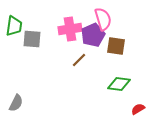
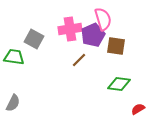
green trapezoid: moved 31 px down; rotated 90 degrees counterclockwise
gray square: moved 2 px right; rotated 24 degrees clockwise
gray semicircle: moved 3 px left
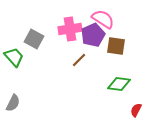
pink semicircle: rotated 40 degrees counterclockwise
green trapezoid: rotated 40 degrees clockwise
red semicircle: moved 2 px left, 1 px down; rotated 32 degrees counterclockwise
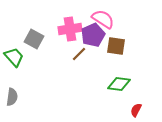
brown line: moved 6 px up
gray semicircle: moved 1 px left, 6 px up; rotated 18 degrees counterclockwise
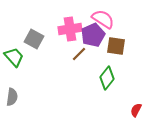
green diamond: moved 12 px left, 6 px up; rotated 60 degrees counterclockwise
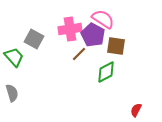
purple pentagon: rotated 20 degrees counterclockwise
green diamond: moved 1 px left, 6 px up; rotated 25 degrees clockwise
gray semicircle: moved 4 px up; rotated 24 degrees counterclockwise
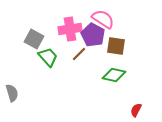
green trapezoid: moved 34 px right
green diamond: moved 8 px right, 3 px down; rotated 40 degrees clockwise
